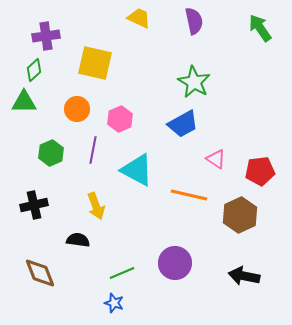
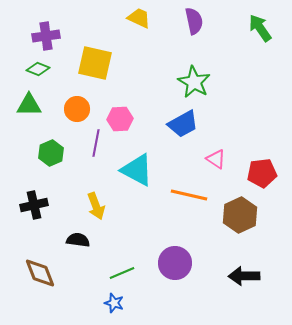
green diamond: moved 4 px right, 1 px up; rotated 65 degrees clockwise
green triangle: moved 5 px right, 3 px down
pink hexagon: rotated 20 degrees clockwise
purple line: moved 3 px right, 7 px up
red pentagon: moved 2 px right, 2 px down
black arrow: rotated 12 degrees counterclockwise
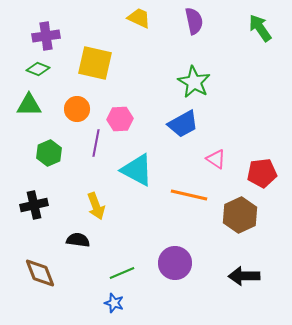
green hexagon: moved 2 px left
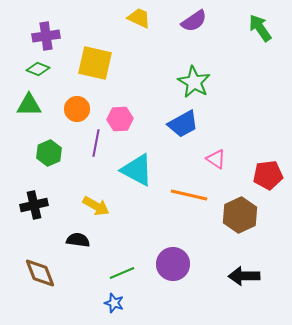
purple semicircle: rotated 68 degrees clockwise
red pentagon: moved 6 px right, 2 px down
yellow arrow: rotated 40 degrees counterclockwise
purple circle: moved 2 px left, 1 px down
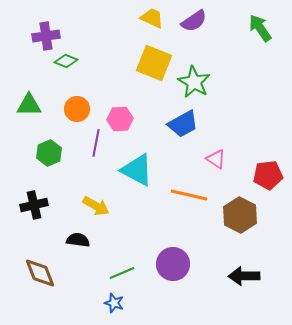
yellow trapezoid: moved 13 px right
yellow square: moved 59 px right; rotated 9 degrees clockwise
green diamond: moved 28 px right, 8 px up
brown hexagon: rotated 8 degrees counterclockwise
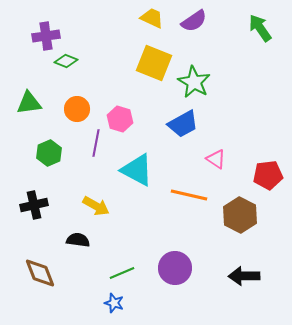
green triangle: moved 2 px up; rotated 8 degrees counterclockwise
pink hexagon: rotated 20 degrees clockwise
purple circle: moved 2 px right, 4 px down
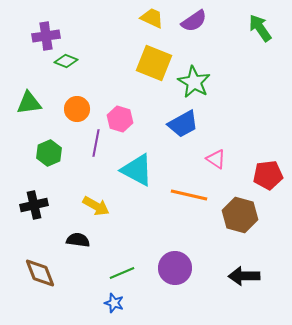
brown hexagon: rotated 12 degrees counterclockwise
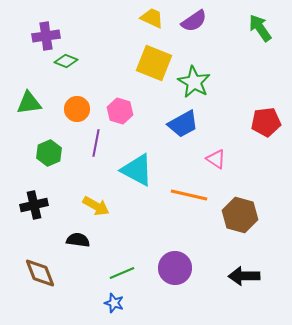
pink hexagon: moved 8 px up
red pentagon: moved 2 px left, 53 px up
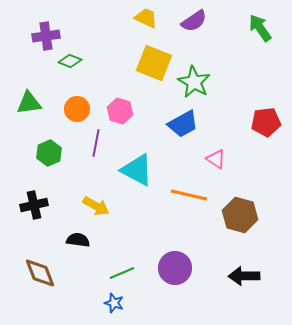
yellow trapezoid: moved 6 px left
green diamond: moved 4 px right
